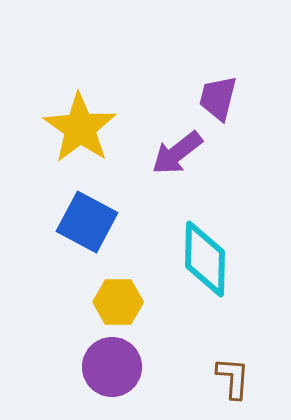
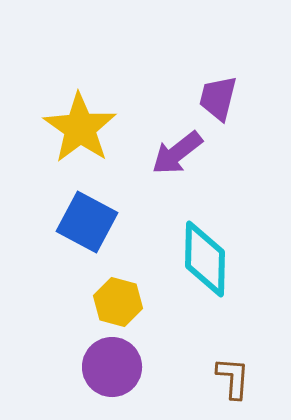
yellow hexagon: rotated 15 degrees clockwise
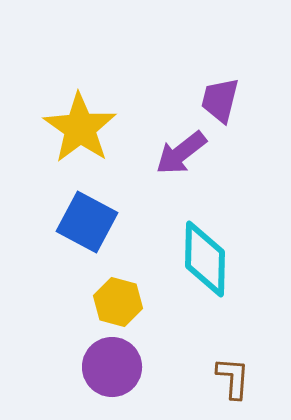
purple trapezoid: moved 2 px right, 2 px down
purple arrow: moved 4 px right
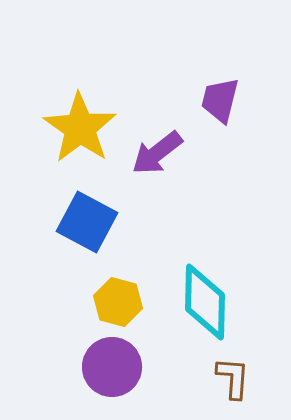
purple arrow: moved 24 px left
cyan diamond: moved 43 px down
